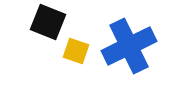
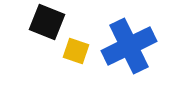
black square: moved 1 px left
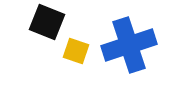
blue cross: moved 1 px up; rotated 8 degrees clockwise
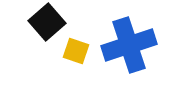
black square: rotated 27 degrees clockwise
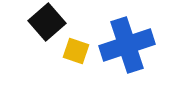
blue cross: moved 2 px left
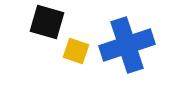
black square: rotated 33 degrees counterclockwise
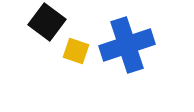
black square: rotated 21 degrees clockwise
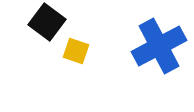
blue cross: moved 32 px right, 1 px down; rotated 10 degrees counterclockwise
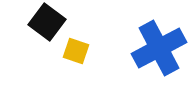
blue cross: moved 2 px down
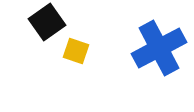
black square: rotated 18 degrees clockwise
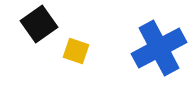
black square: moved 8 px left, 2 px down
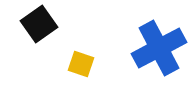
yellow square: moved 5 px right, 13 px down
